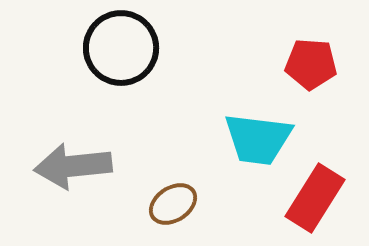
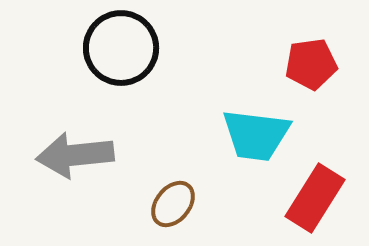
red pentagon: rotated 12 degrees counterclockwise
cyan trapezoid: moved 2 px left, 4 px up
gray arrow: moved 2 px right, 11 px up
brown ellipse: rotated 18 degrees counterclockwise
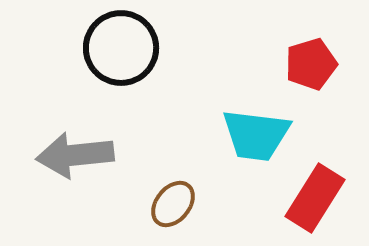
red pentagon: rotated 9 degrees counterclockwise
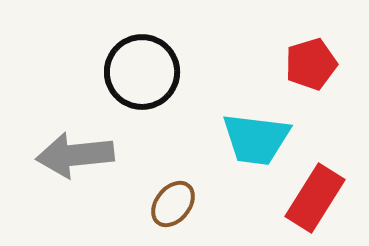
black circle: moved 21 px right, 24 px down
cyan trapezoid: moved 4 px down
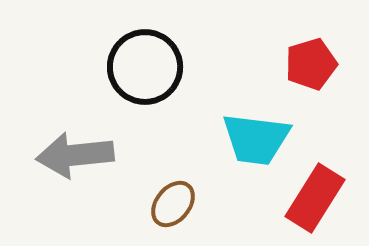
black circle: moved 3 px right, 5 px up
